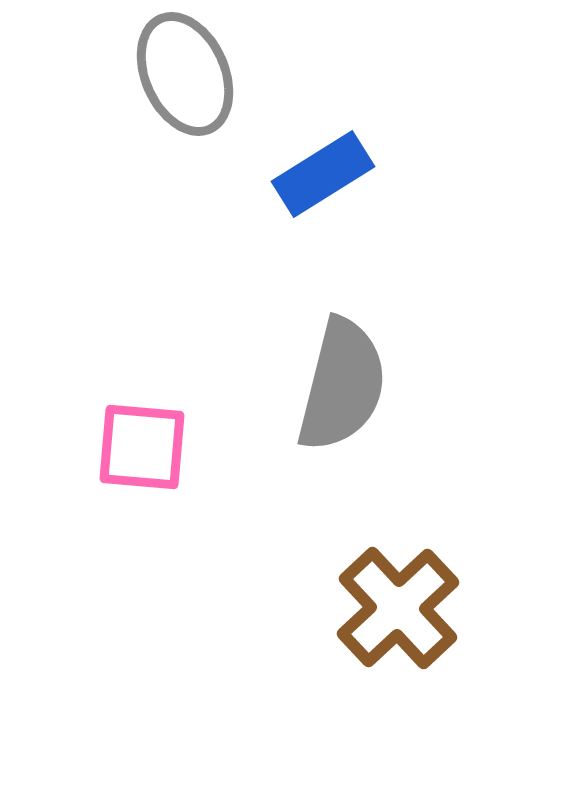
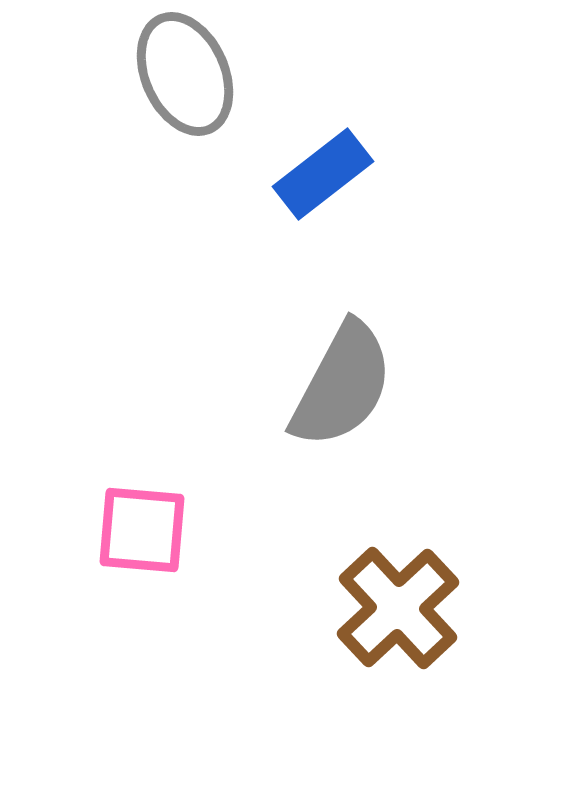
blue rectangle: rotated 6 degrees counterclockwise
gray semicircle: rotated 14 degrees clockwise
pink square: moved 83 px down
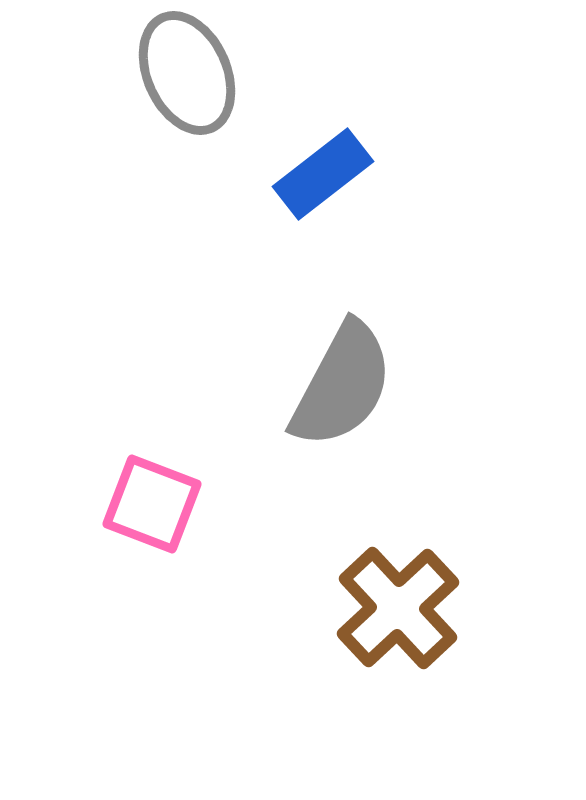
gray ellipse: moved 2 px right, 1 px up
pink square: moved 10 px right, 26 px up; rotated 16 degrees clockwise
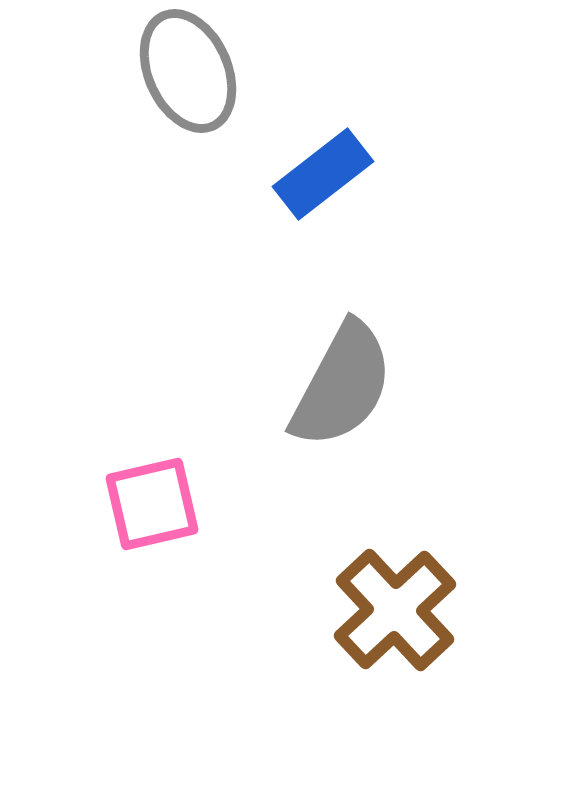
gray ellipse: moved 1 px right, 2 px up
pink square: rotated 34 degrees counterclockwise
brown cross: moved 3 px left, 2 px down
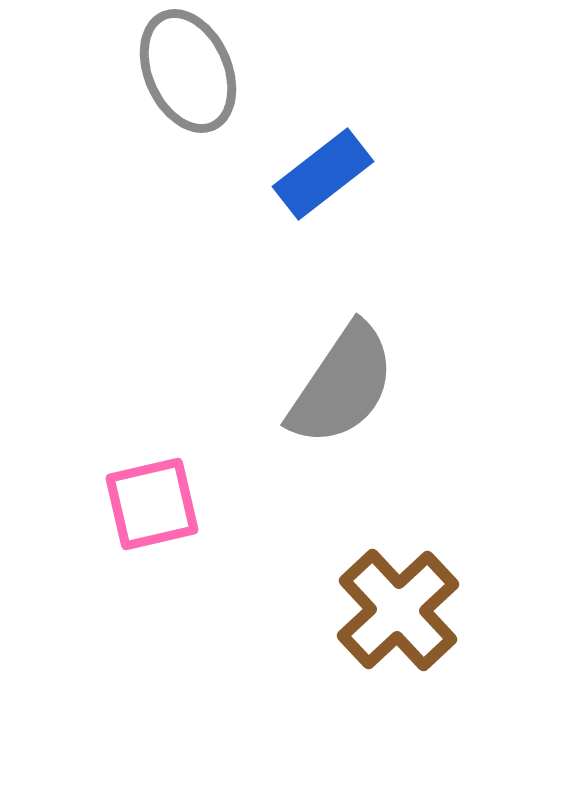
gray semicircle: rotated 6 degrees clockwise
brown cross: moved 3 px right
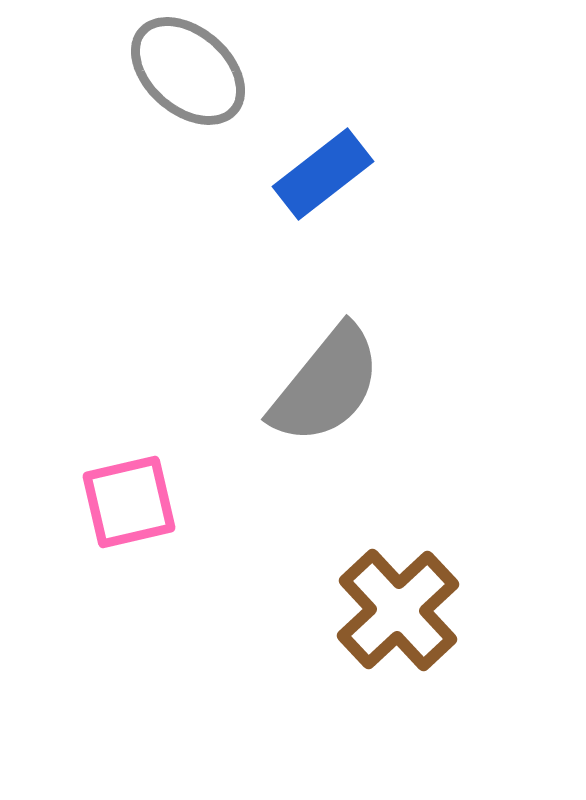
gray ellipse: rotated 25 degrees counterclockwise
gray semicircle: moved 16 px left; rotated 5 degrees clockwise
pink square: moved 23 px left, 2 px up
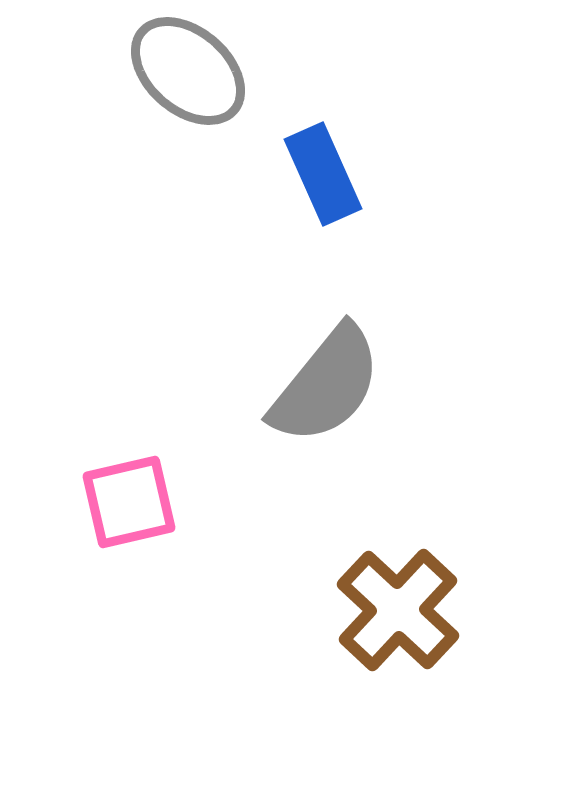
blue rectangle: rotated 76 degrees counterclockwise
brown cross: rotated 4 degrees counterclockwise
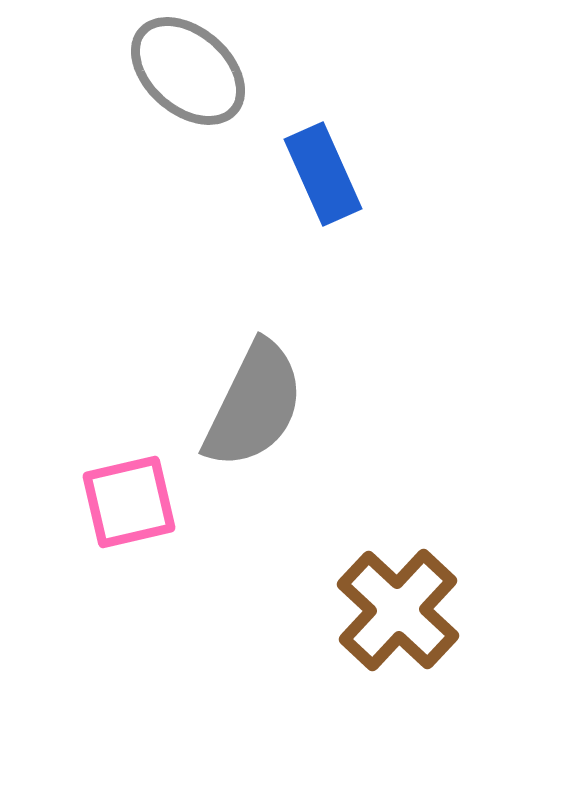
gray semicircle: moved 72 px left, 20 px down; rotated 13 degrees counterclockwise
